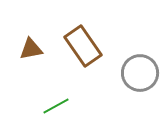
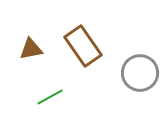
green line: moved 6 px left, 9 px up
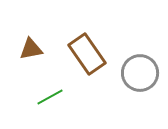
brown rectangle: moved 4 px right, 8 px down
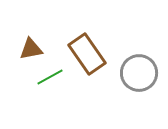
gray circle: moved 1 px left
green line: moved 20 px up
